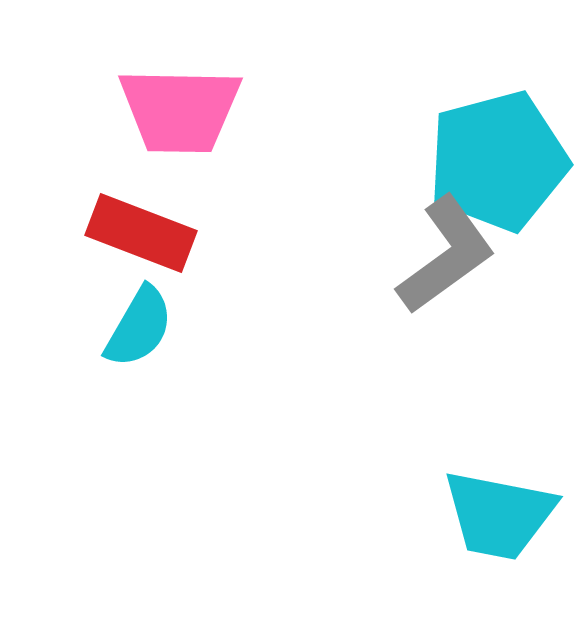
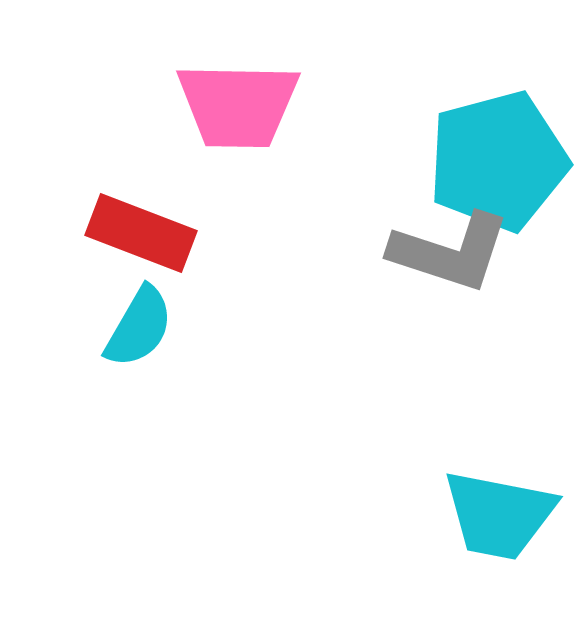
pink trapezoid: moved 58 px right, 5 px up
gray L-shape: moved 4 px right, 3 px up; rotated 54 degrees clockwise
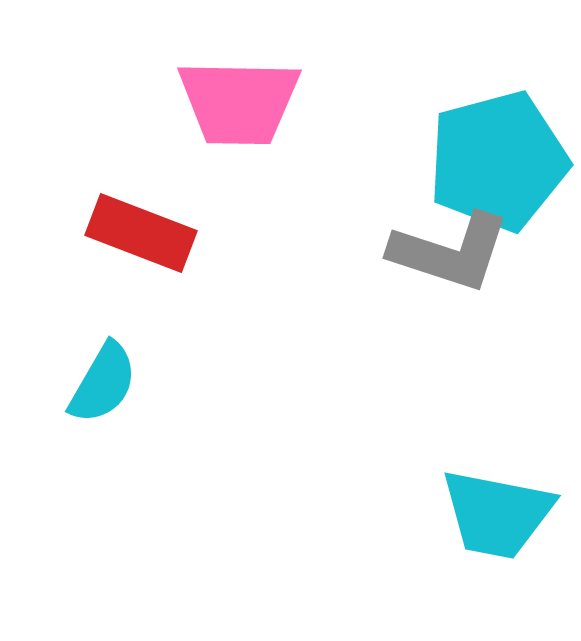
pink trapezoid: moved 1 px right, 3 px up
cyan semicircle: moved 36 px left, 56 px down
cyan trapezoid: moved 2 px left, 1 px up
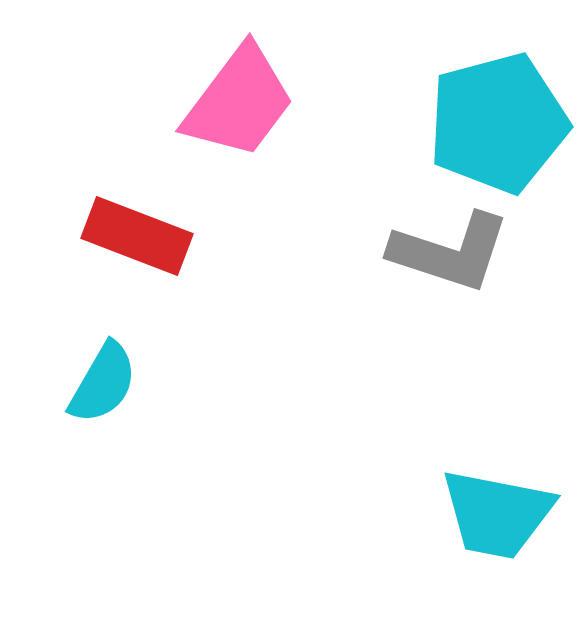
pink trapezoid: rotated 54 degrees counterclockwise
cyan pentagon: moved 38 px up
red rectangle: moved 4 px left, 3 px down
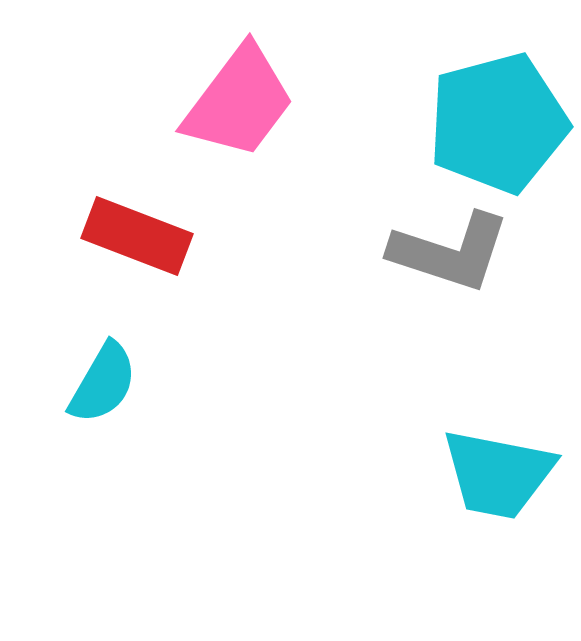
cyan trapezoid: moved 1 px right, 40 px up
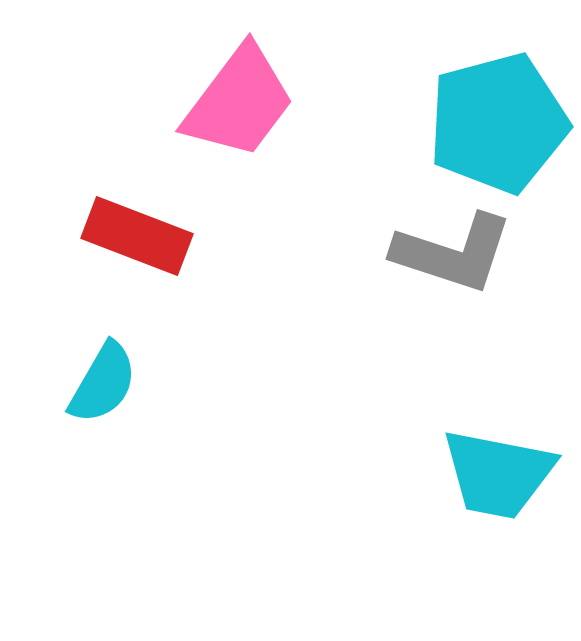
gray L-shape: moved 3 px right, 1 px down
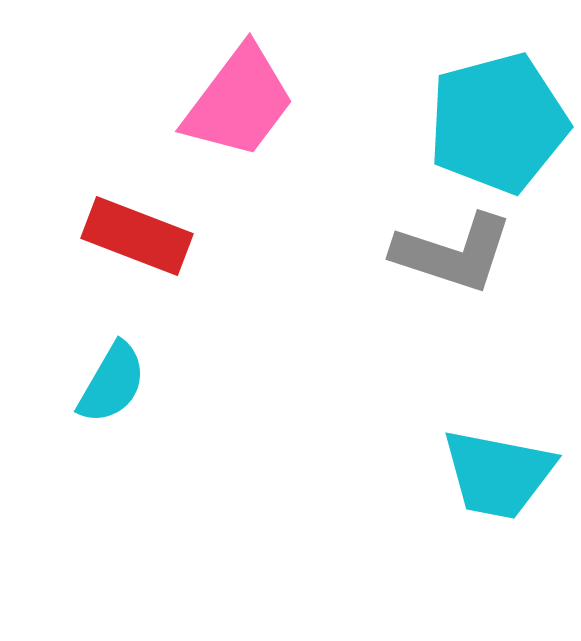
cyan semicircle: moved 9 px right
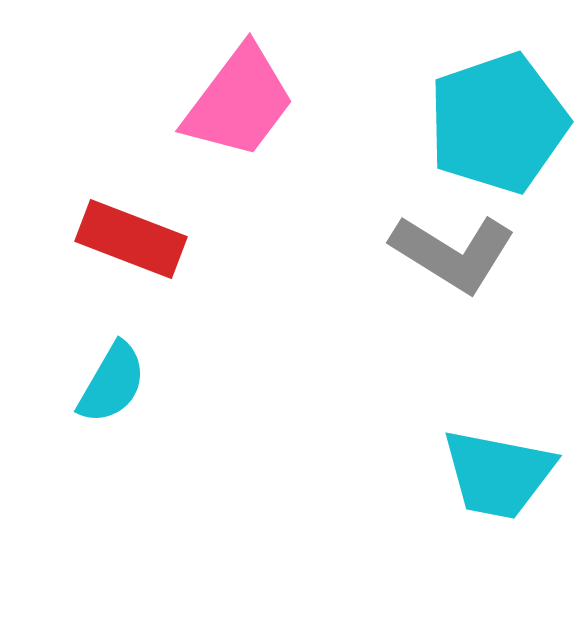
cyan pentagon: rotated 4 degrees counterclockwise
red rectangle: moved 6 px left, 3 px down
gray L-shape: rotated 14 degrees clockwise
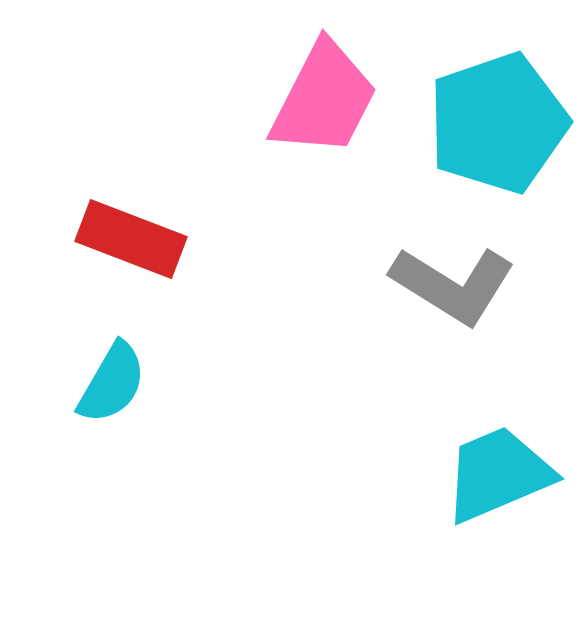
pink trapezoid: moved 85 px right, 3 px up; rotated 10 degrees counterclockwise
gray L-shape: moved 32 px down
cyan trapezoid: rotated 146 degrees clockwise
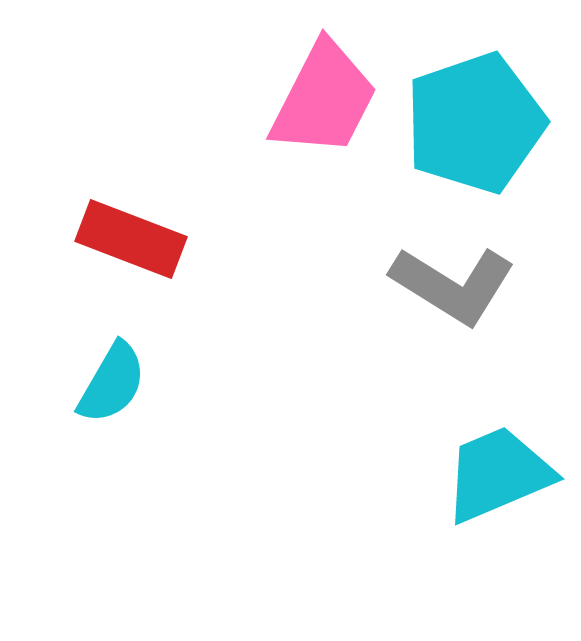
cyan pentagon: moved 23 px left
